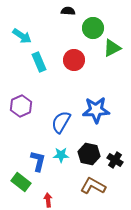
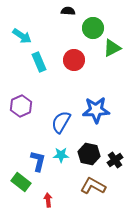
black cross: rotated 21 degrees clockwise
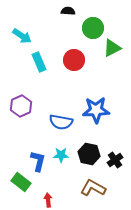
blue semicircle: rotated 110 degrees counterclockwise
brown L-shape: moved 2 px down
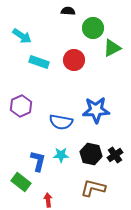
cyan rectangle: rotated 48 degrees counterclockwise
black hexagon: moved 2 px right
black cross: moved 5 px up
brown L-shape: rotated 15 degrees counterclockwise
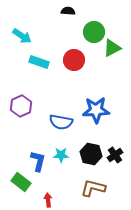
green circle: moved 1 px right, 4 px down
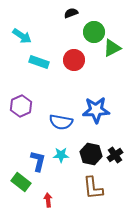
black semicircle: moved 3 px right, 2 px down; rotated 24 degrees counterclockwise
brown L-shape: rotated 110 degrees counterclockwise
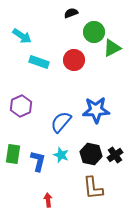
blue semicircle: rotated 120 degrees clockwise
cyan star: rotated 21 degrees clockwise
green rectangle: moved 8 px left, 28 px up; rotated 60 degrees clockwise
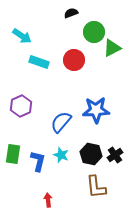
brown L-shape: moved 3 px right, 1 px up
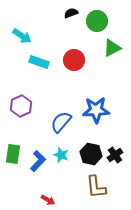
green circle: moved 3 px right, 11 px up
blue L-shape: rotated 30 degrees clockwise
red arrow: rotated 128 degrees clockwise
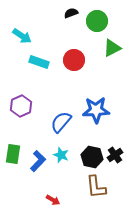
black hexagon: moved 1 px right, 3 px down
red arrow: moved 5 px right
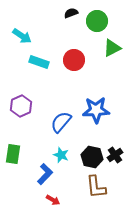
blue L-shape: moved 7 px right, 13 px down
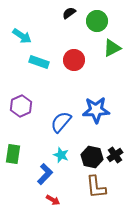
black semicircle: moved 2 px left; rotated 16 degrees counterclockwise
